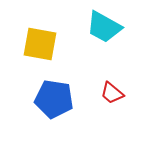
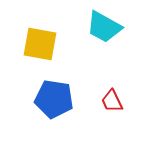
red trapezoid: moved 8 px down; rotated 25 degrees clockwise
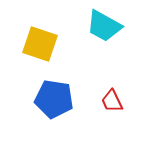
cyan trapezoid: moved 1 px up
yellow square: rotated 9 degrees clockwise
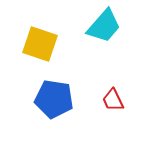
cyan trapezoid: rotated 78 degrees counterclockwise
red trapezoid: moved 1 px right, 1 px up
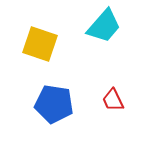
blue pentagon: moved 5 px down
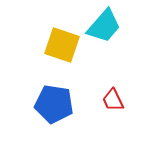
yellow square: moved 22 px right, 1 px down
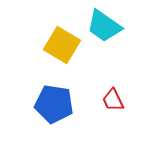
cyan trapezoid: rotated 84 degrees clockwise
yellow square: rotated 12 degrees clockwise
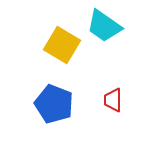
red trapezoid: rotated 25 degrees clockwise
blue pentagon: rotated 12 degrees clockwise
